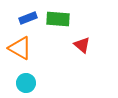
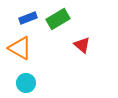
green rectangle: rotated 35 degrees counterclockwise
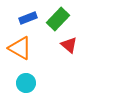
green rectangle: rotated 15 degrees counterclockwise
red triangle: moved 13 px left
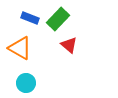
blue rectangle: moved 2 px right; rotated 42 degrees clockwise
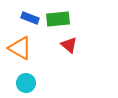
green rectangle: rotated 40 degrees clockwise
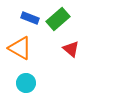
green rectangle: rotated 35 degrees counterclockwise
red triangle: moved 2 px right, 4 px down
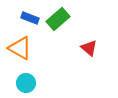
red triangle: moved 18 px right, 1 px up
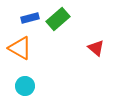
blue rectangle: rotated 36 degrees counterclockwise
red triangle: moved 7 px right
cyan circle: moved 1 px left, 3 px down
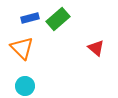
orange triangle: moved 2 px right; rotated 15 degrees clockwise
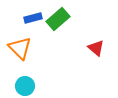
blue rectangle: moved 3 px right
orange triangle: moved 2 px left
